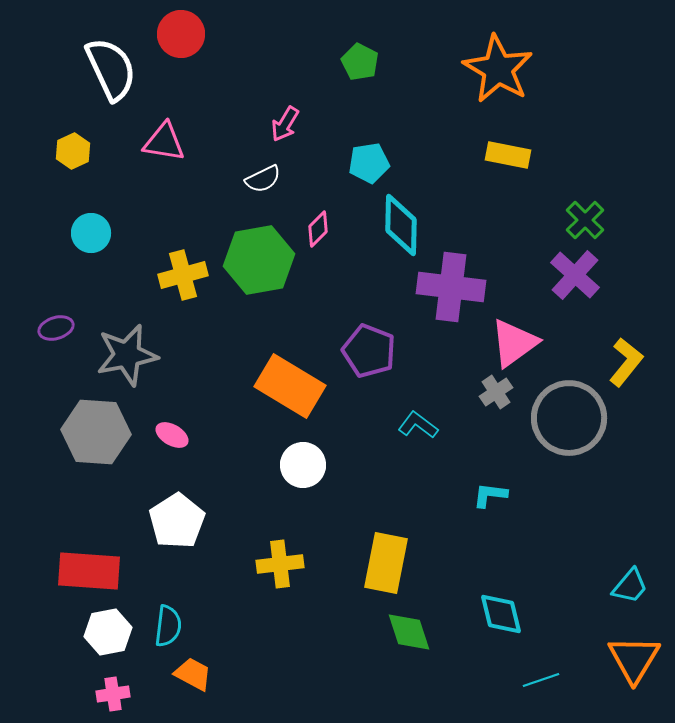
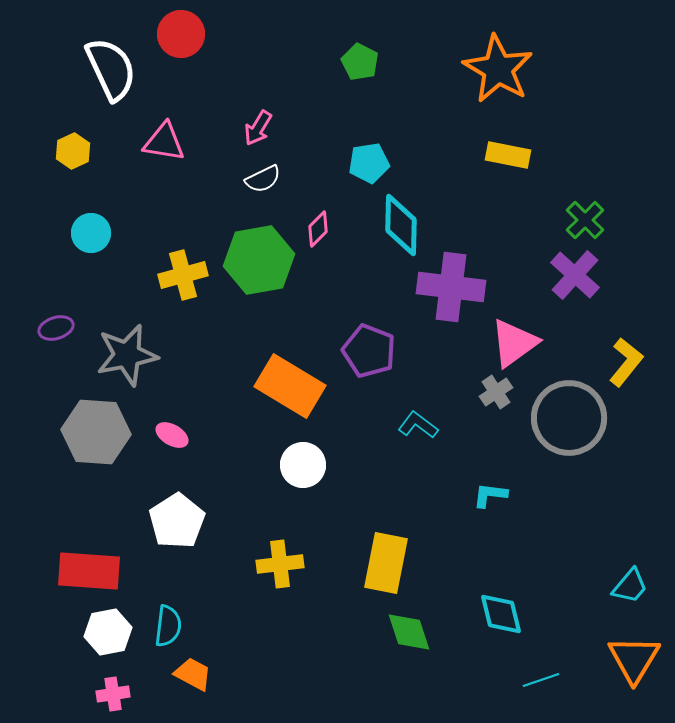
pink arrow at (285, 124): moved 27 px left, 4 px down
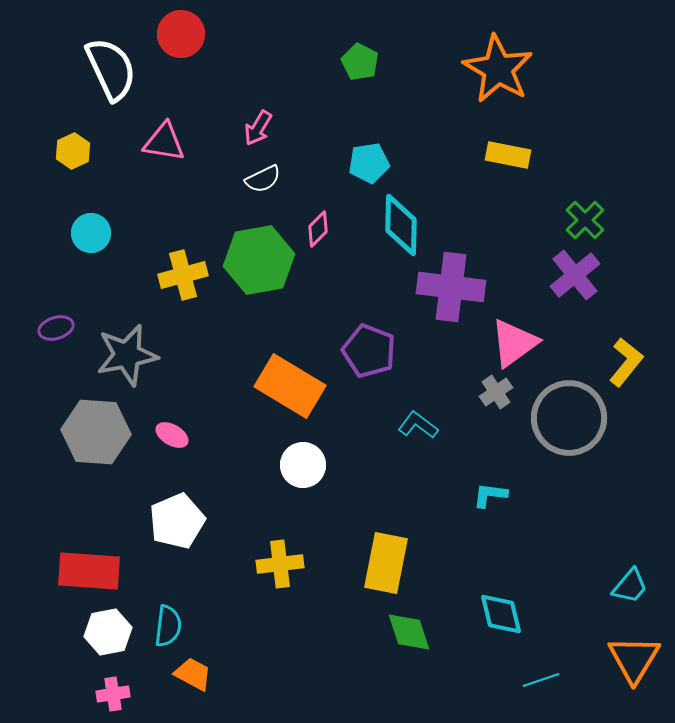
purple cross at (575, 275): rotated 9 degrees clockwise
white pentagon at (177, 521): rotated 10 degrees clockwise
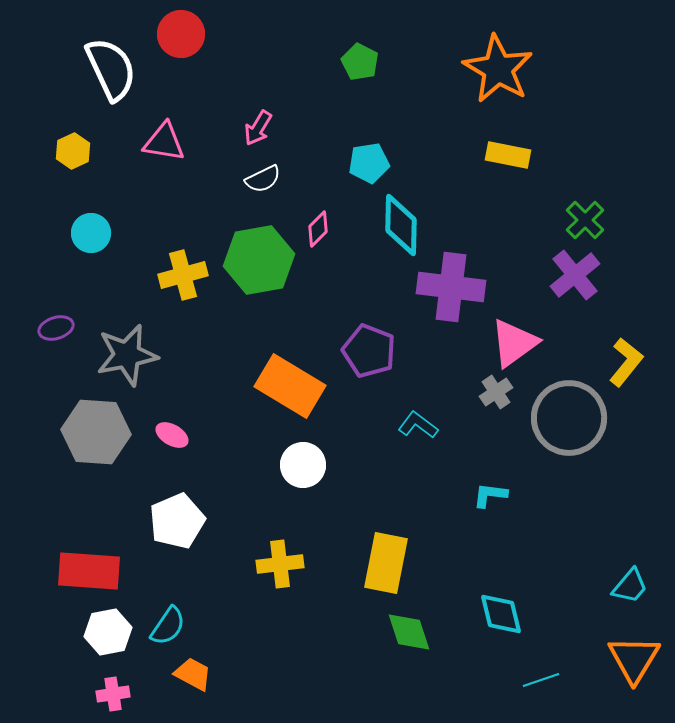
cyan semicircle at (168, 626): rotated 27 degrees clockwise
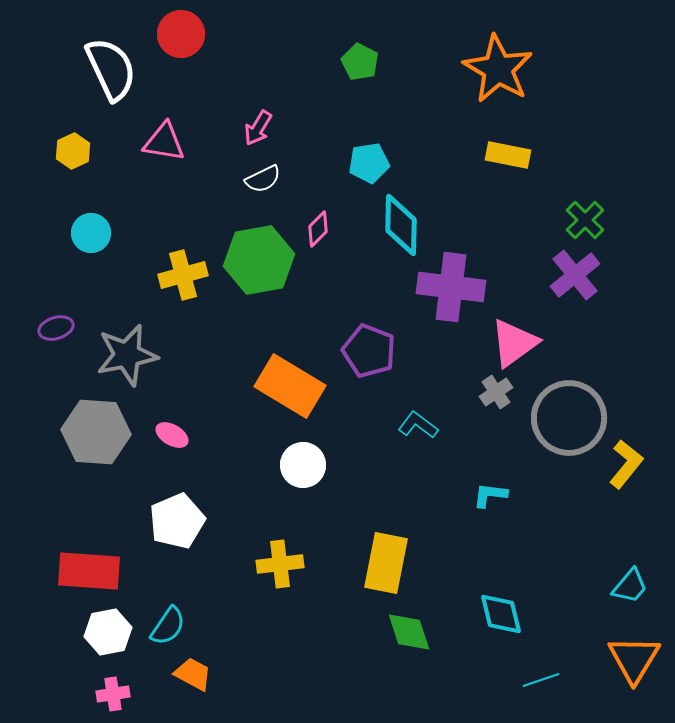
yellow L-shape at (626, 362): moved 102 px down
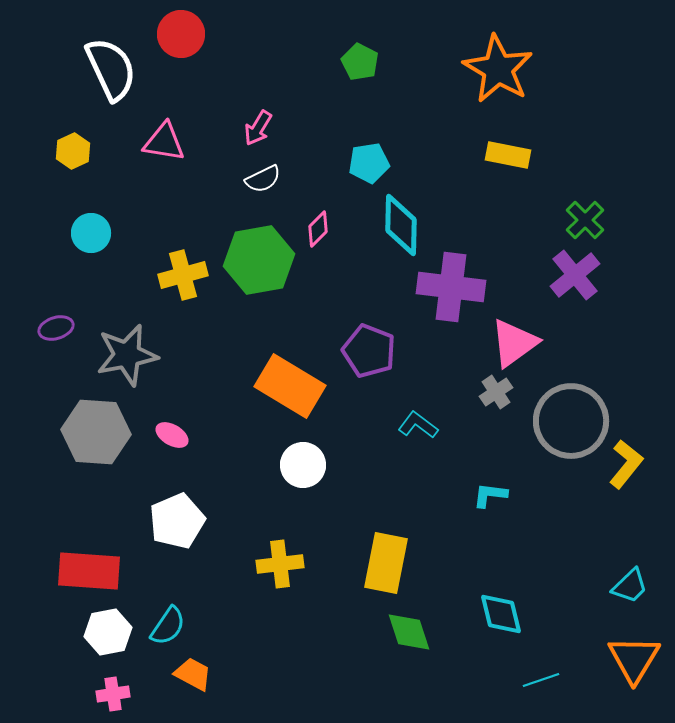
gray circle at (569, 418): moved 2 px right, 3 px down
cyan trapezoid at (630, 586): rotated 6 degrees clockwise
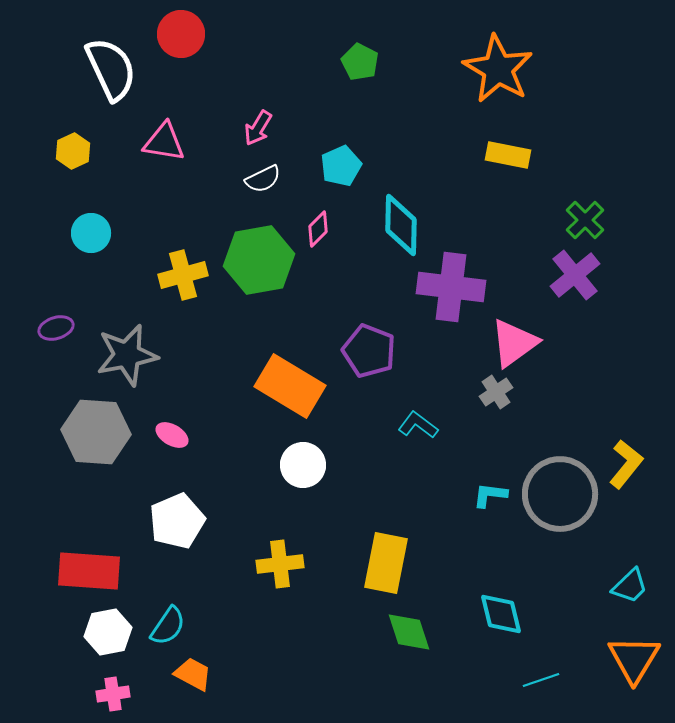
cyan pentagon at (369, 163): moved 28 px left, 3 px down; rotated 15 degrees counterclockwise
gray circle at (571, 421): moved 11 px left, 73 px down
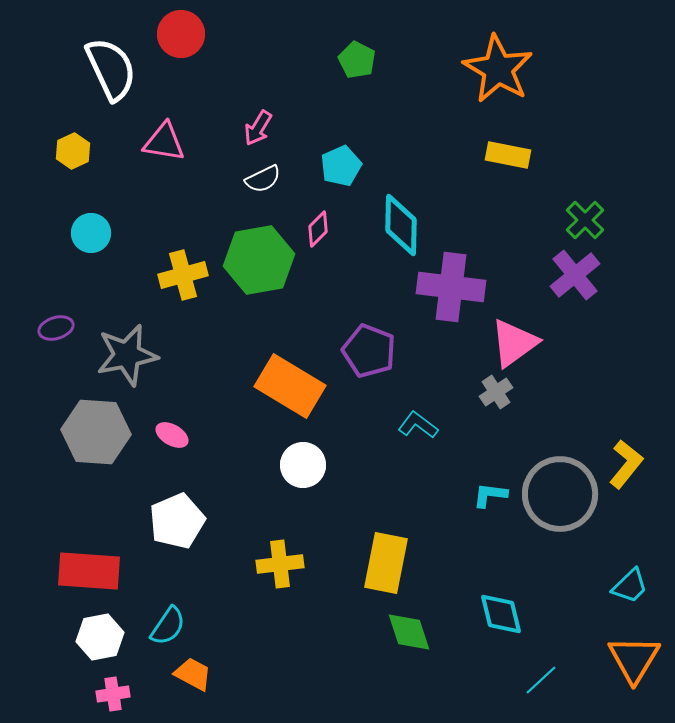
green pentagon at (360, 62): moved 3 px left, 2 px up
white hexagon at (108, 632): moved 8 px left, 5 px down
cyan line at (541, 680): rotated 24 degrees counterclockwise
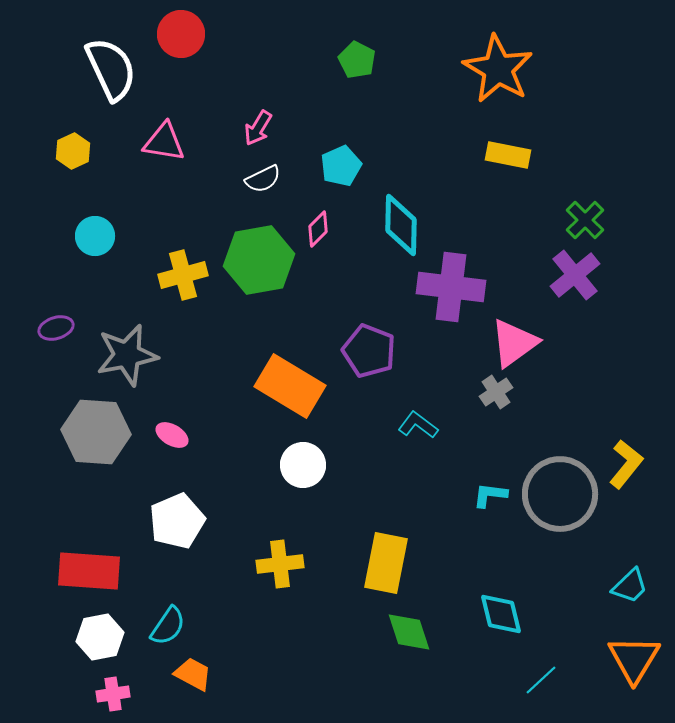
cyan circle at (91, 233): moved 4 px right, 3 px down
